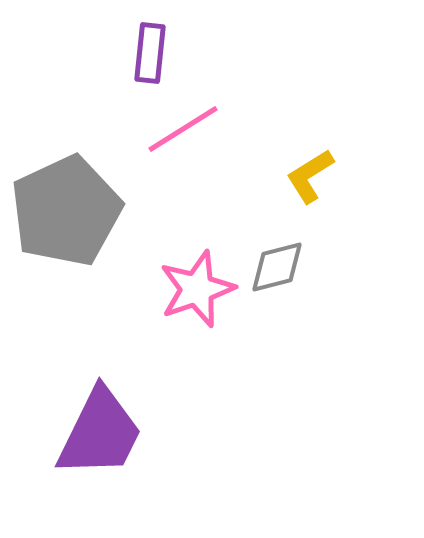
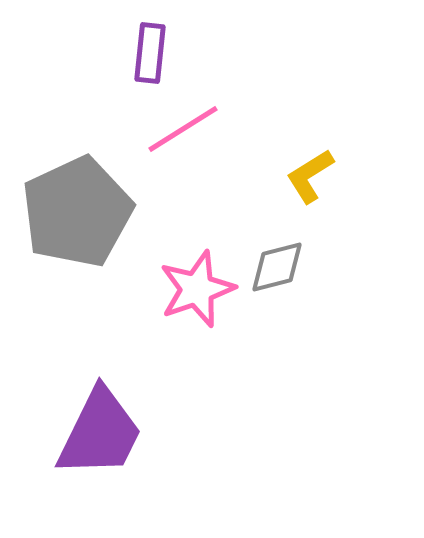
gray pentagon: moved 11 px right, 1 px down
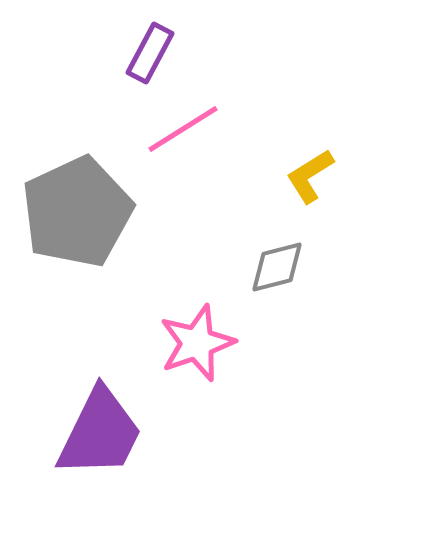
purple rectangle: rotated 22 degrees clockwise
pink star: moved 54 px down
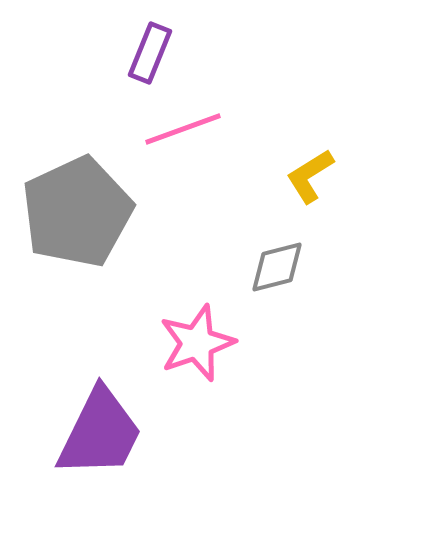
purple rectangle: rotated 6 degrees counterclockwise
pink line: rotated 12 degrees clockwise
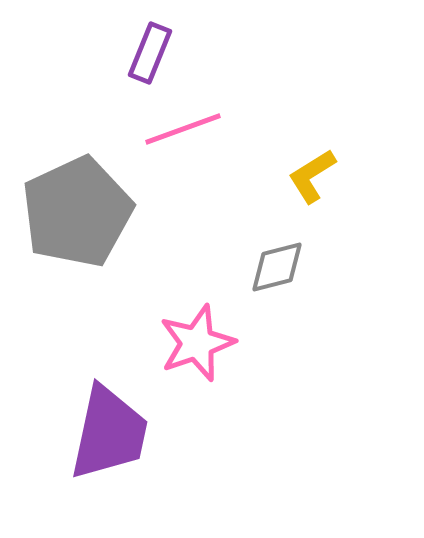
yellow L-shape: moved 2 px right
purple trapezoid: moved 9 px right; rotated 14 degrees counterclockwise
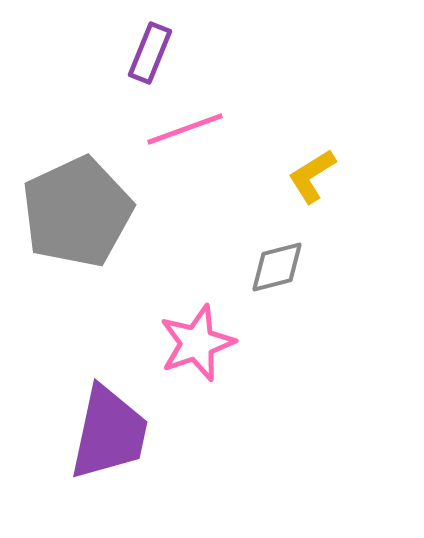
pink line: moved 2 px right
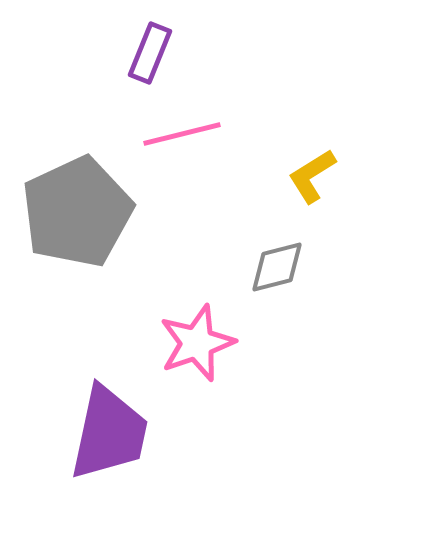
pink line: moved 3 px left, 5 px down; rotated 6 degrees clockwise
